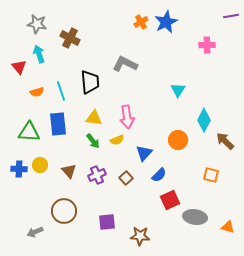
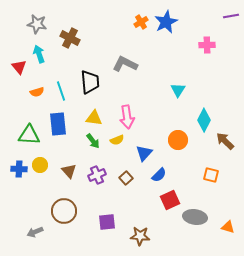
green triangle: moved 3 px down
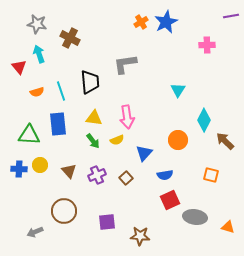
gray L-shape: rotated 35 degrees counterclockwise
blue semicircle: moved 6 px right; rotated 35 degrees clockwise
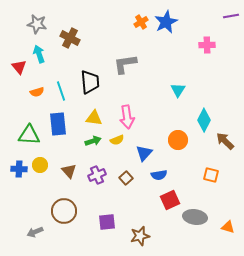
green arrow: rotated 70 degrees counterclockwise
blue semicircle: moved 6 px left
brown star: rotated 18 degrees counterclockwise
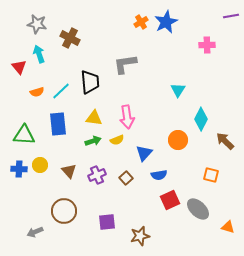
cyan line: rotated 66 degrees clockwise
cyan diamond: moved 3 px left, 1 px up
green triangle: moved 5 px left
gray ellipse: moved 3 px right, 8 px up; rotated 35 degrees clockwise
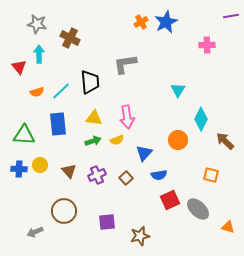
cyan arrow: rotated 18 degrees clockwise
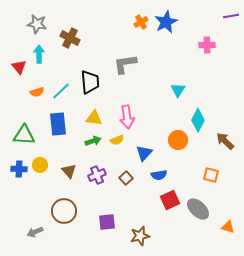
cyan diamond: moved 3 px left, 1 px down
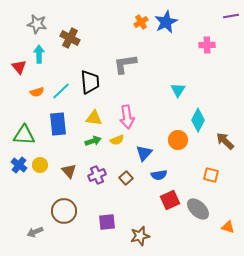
blue cross: moved 4 px up; rotated 35 degrees clockwise
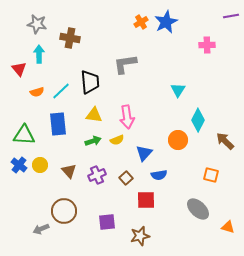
brown cross: rotated 18 degrees counterclockwise
red triangle: moved 2 px down
yellow triangle: moved 3 px up
red square: moved 24 px left; rotated 24 degrees clockwise
gray arrow: moved 6 px right, 3 px up
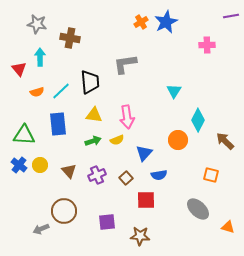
cyan arrow: moved 1 px right, 3 px down
cyan triangle: moved 4 px left, 1 px down
brown star: rotated 18 degrees clockwise
